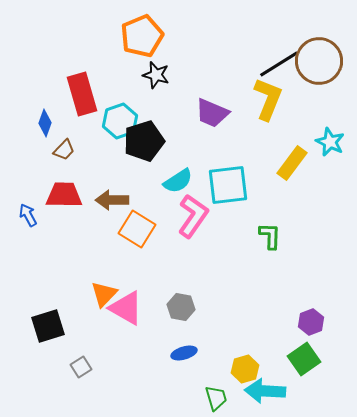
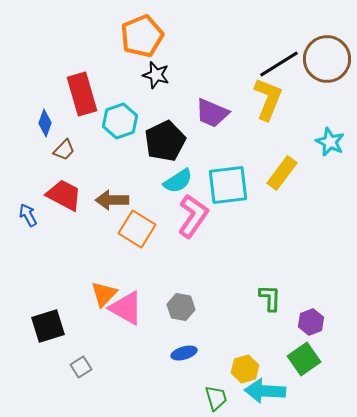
brown circle: moved 8 px right, 2 px up
black pentagon: moved 21 px right; rotated 9 degrees counterclockwise
yellow rectangle: moved 10 px left, 10 px down
red trapezoid: rotated 27 degrees clockwise
green L-shape: moved 62 px down
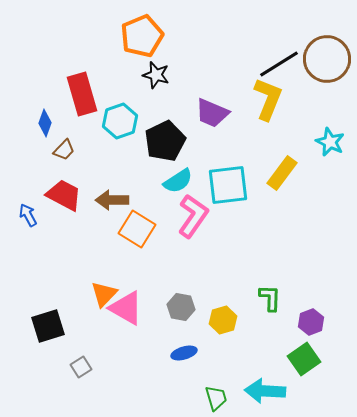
yellow hexagon: moved 22 px left, 49 px up
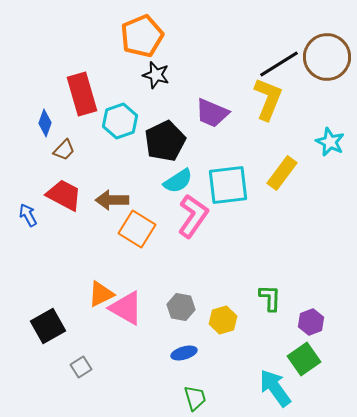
brown circle: moved 2 px up
orange triangle: moved 3 px left; rotated 20 degrees clockwise
black square: rotated 12 degrees counterclockwise
cyan arrow: moved 10 px right, 3 px up; rotated 51 degrees clockwise
green trapezoid: moved 21 px left
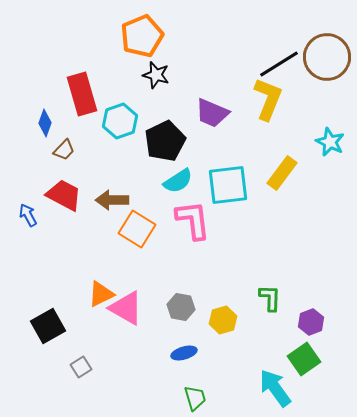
pink L-shape: moved 4 px down; rotated 42 degrees counterclockwise
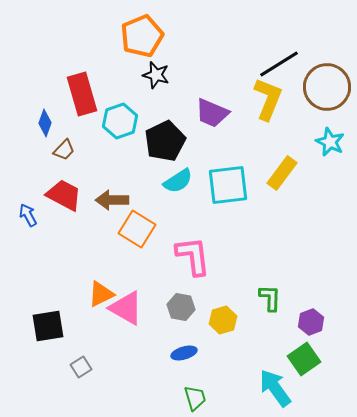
brown circle: moved 30 px down
pink L-shape: moved 36 px down
black square: rotated 20 degrees clockwise
